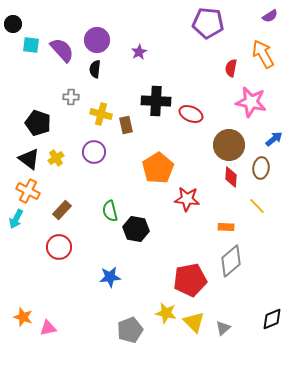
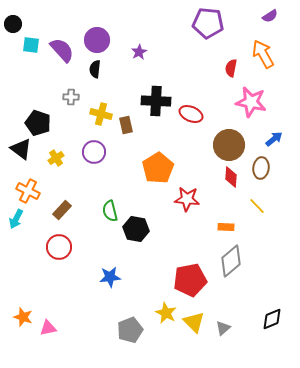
black triangle at (29, 159): moved 8 px left, 10 px up
yellow star at (166, 313): rotated 15 degrees clockwise
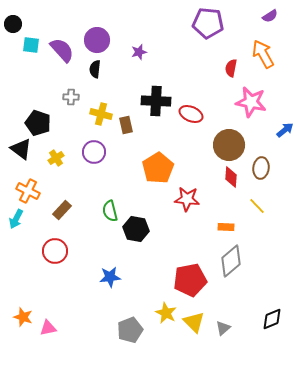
purple star at (139, 52): rotated 14 degrees clockwise
blue arrow at (274, 139): moved 11 px right, 9 px up
red circle at (59, 247): moved 4 px left, 4 px down
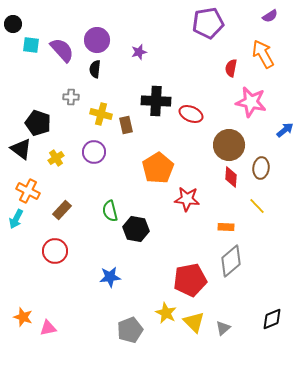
purple pentagon at (208, 23): rotated 16 degrees counterclockwise
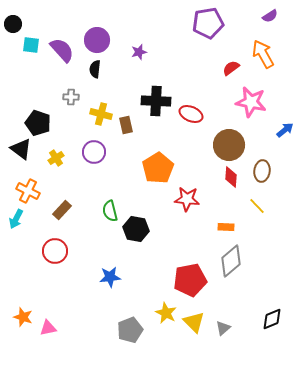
red semicircle at (231, 68): rotated 42 degrees clockwise
brown ellipse at (261, 168): moved 1 px right, 3 px down
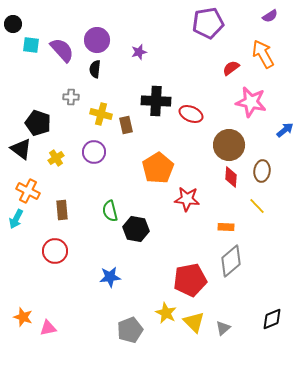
brown rectangle at (62, 210): rotated 48 degrees counterclockwise
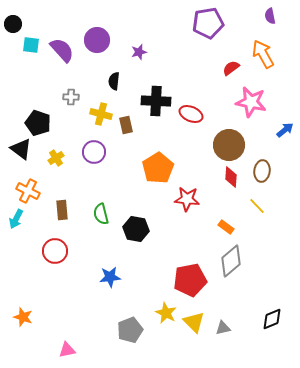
purple semicircle at (270, 16): rotated 112 degrees clockwise
black semicircle at (95, 69): moved 19 px right, 12 px down
green semicircle at (110, 211): moved 9 px left, 3 px down
orange rectangle at (226, 227): rotated 35 degrees clockwise
pink triangle at (48, 328): moved 19 px right, 22 px down
gray triangle at (223, 328): rotated 28 degrees clockwise
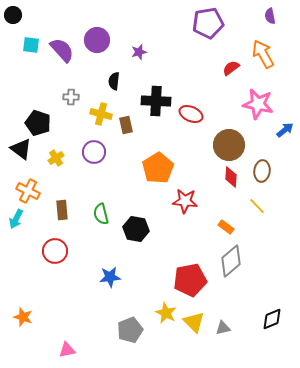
black circle at (13, 24): moved 9 px up
pink star at (251, 102): moved 7 px right, 2 px down
red star at (187, 199): moved 2 px left, 2 px down
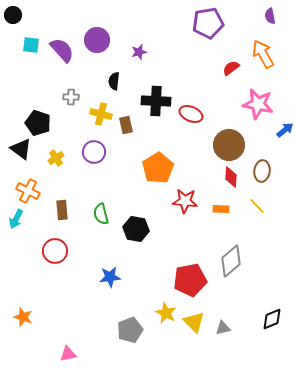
orange rectangle at (226, 227): moved 5 px left, 18 px up; rotated 35 degrees counterclockwise
pink triangle at (67, 350): moved 1 px right, 4 px down
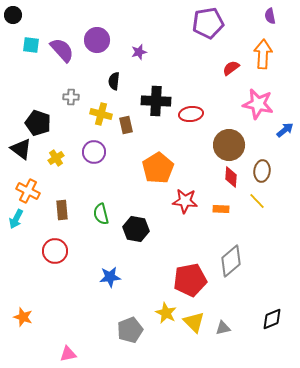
orange arrow at (263, 54): rotated 32 degrees clockwise
red ellipse at (191, 114): rotated 30 degrees counterclockwise
yellow line at (257, 206): moved 5 px up
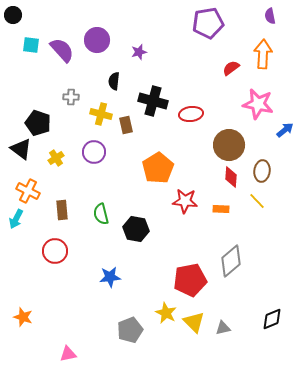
black cross at (156, 101): moved 3 px left; rotated 12 degrees clockwise
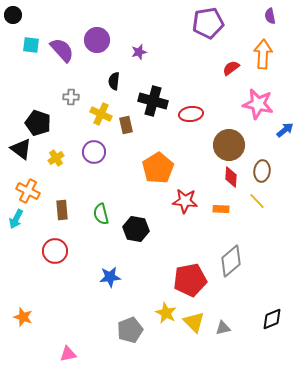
yellow cross at (101, 114): rotated 10 degrees clockwise
